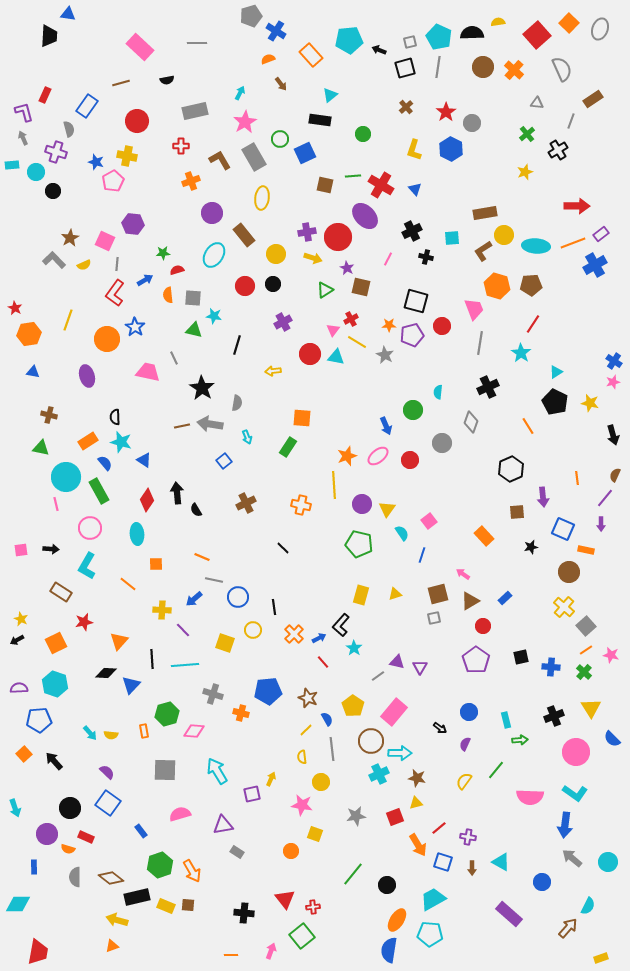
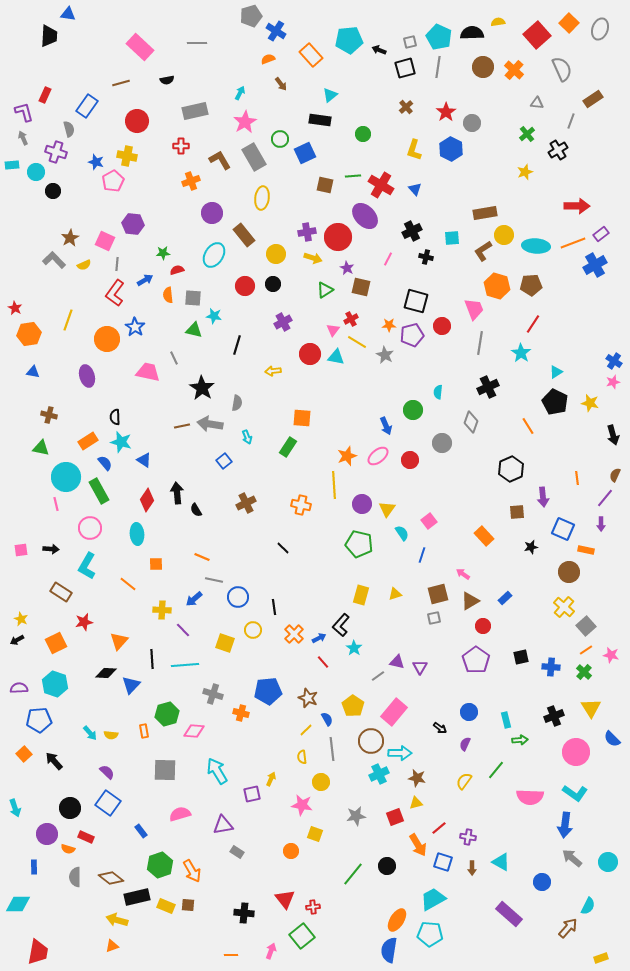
black circle at (387, 885): moved 19 px up
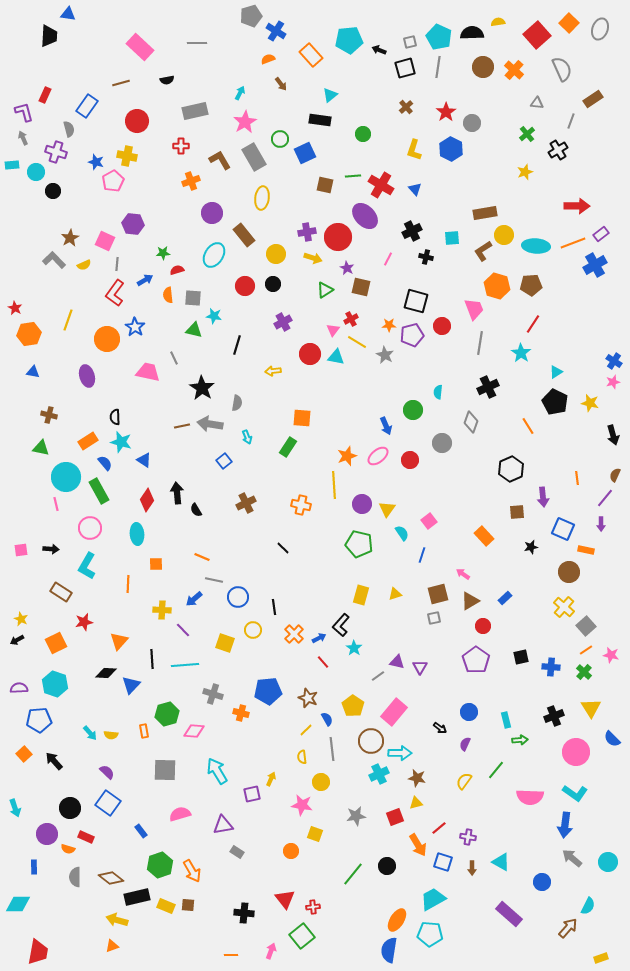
orange line at (128, 584): rotated 54 degrees clockwise
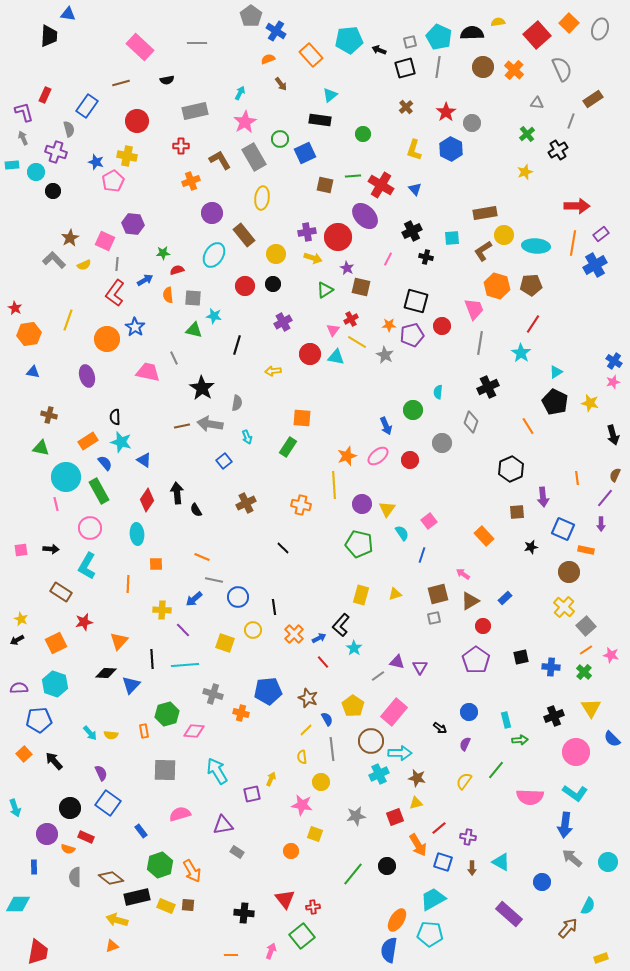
gray pentagon at (251, 16): rotated 20 degrees counterclockwise
orange line at (573, 243): rotated 60 degrees counterclockwise
purple semicircle at (107, 772): moved 6 px left, 1 px down; rotated 21 degrees clockwise
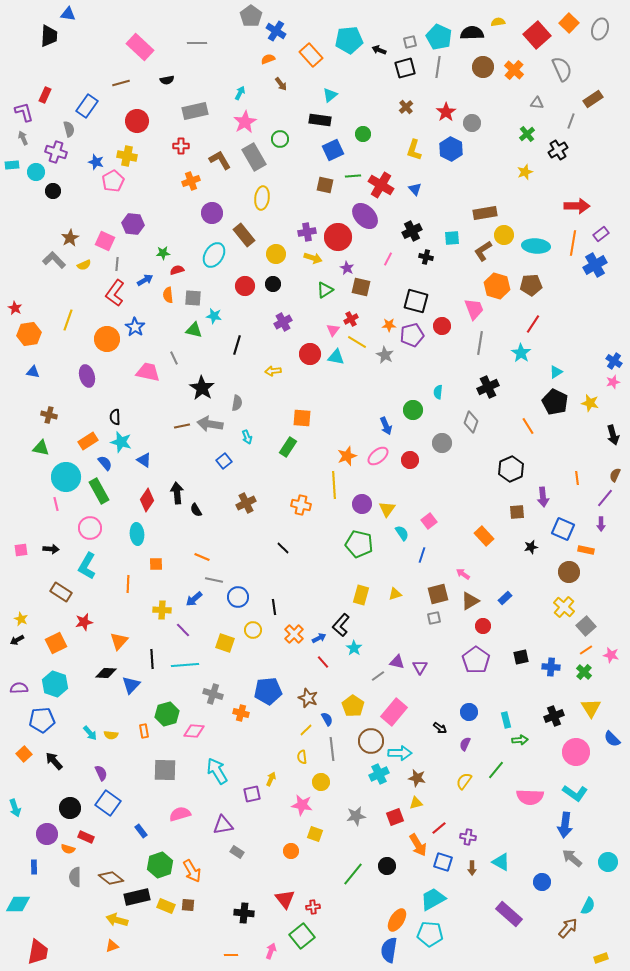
blue square at (305, 153): moved 28 px right, 3 px up
blue pentagon at (39, 720): moved 3 px right
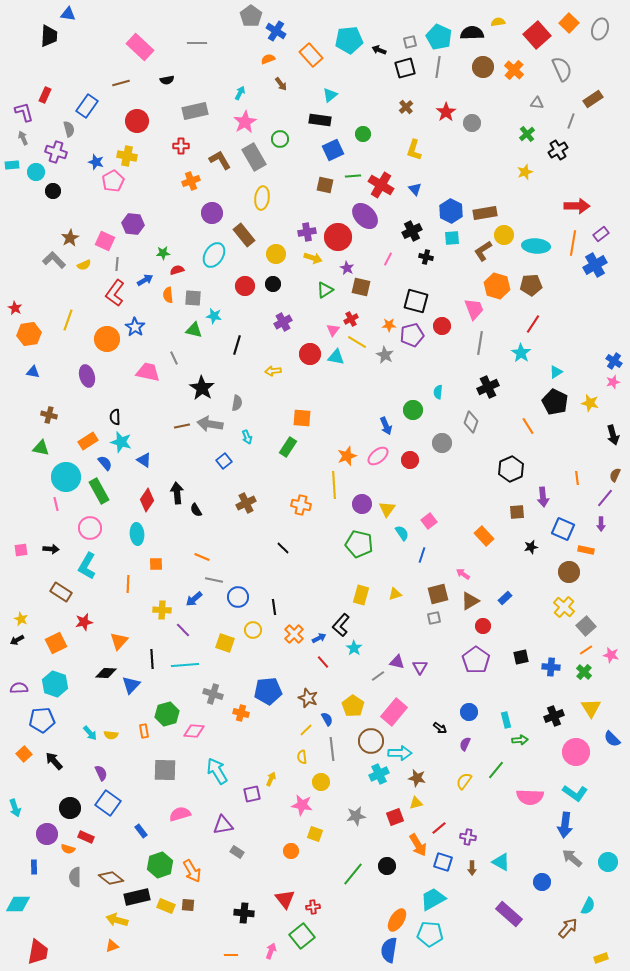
blue hexagon at (451, 149): moved 62 px down
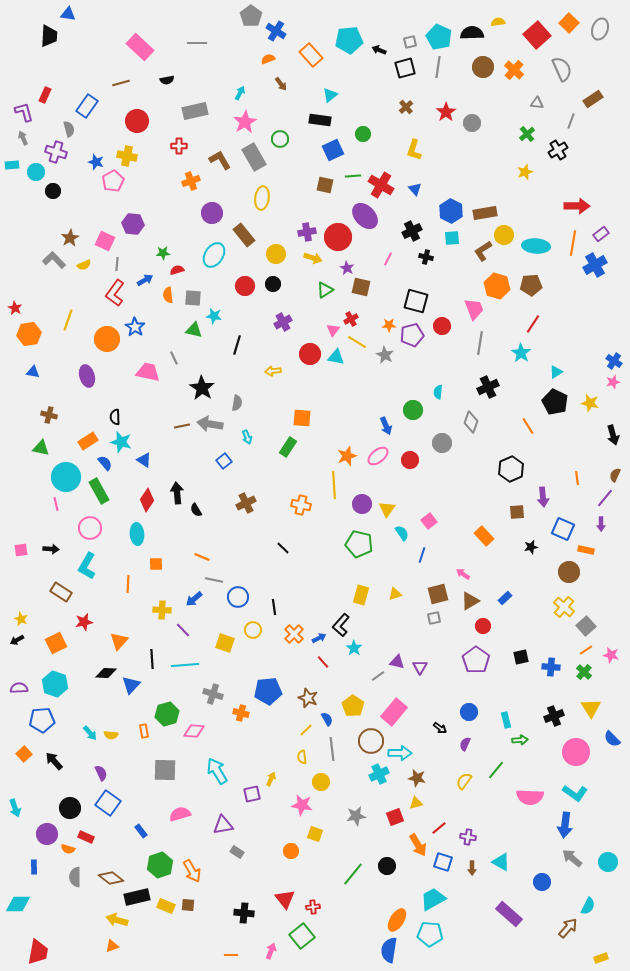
red cross at (181, 146): moved 2 px left
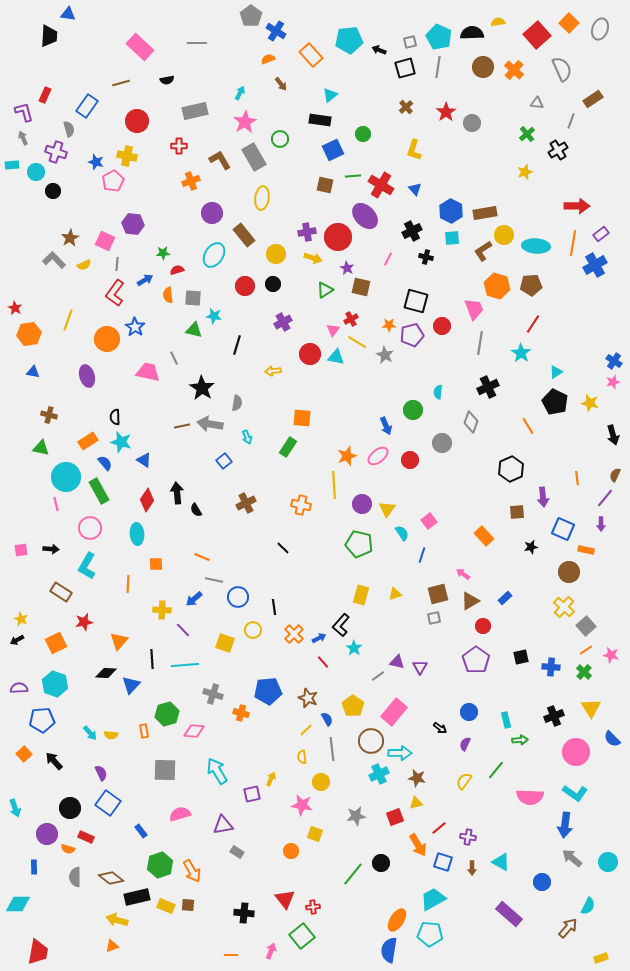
black circle at (387, 866): moved 6 px left, 3 px up
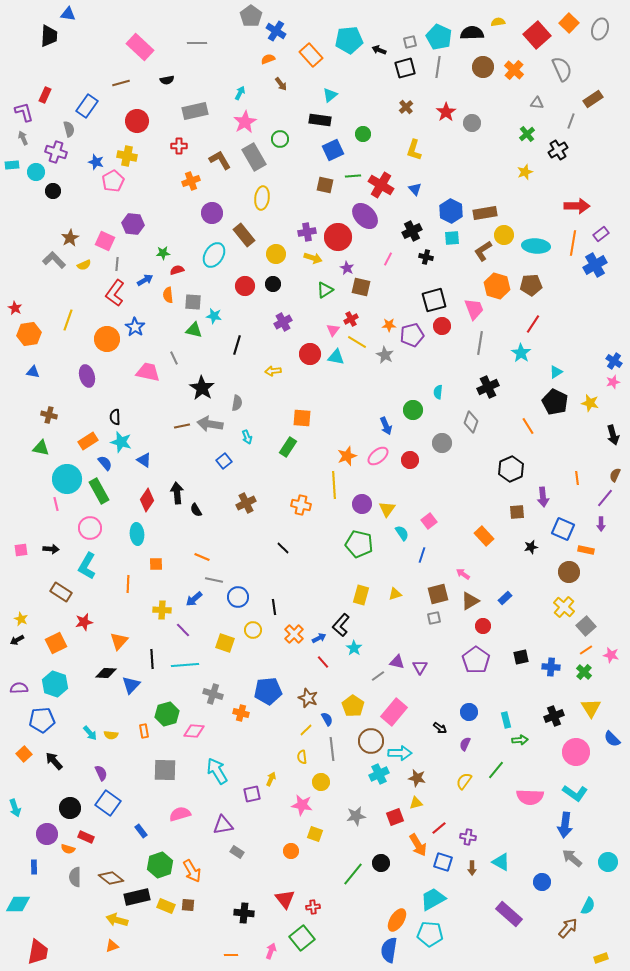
gray square at (193, 298): moved 4 px down
black square at (416, 301): moved 18 px right, 1 px up; rotated 30 degrees counterclockwise
cyan circle at (66, 477): moved 1 px right, 2 px down
green square at (302, 936): moved 2 px down
